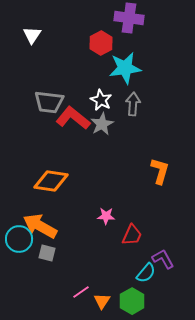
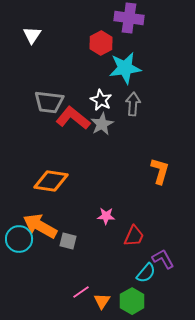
red trapezoid: moved 2 px right, 1 px down
gray square: moved 21 px right, 12 px up
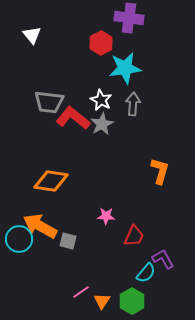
white triangle: rotated 12 degrees counterclockwise
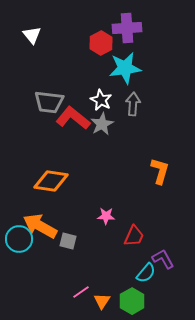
purple cross: moved 2 px left, 10 px down; rotated 12 degrees counterclockwise
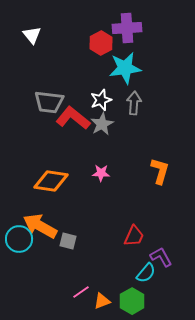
white star: rotated 25 degrees clockwise
gray arrow: moved 1 px right, 1 px up
pink star: moved 5 px left, 43 px up
purple L-shape: moved 2 px left, 2 px up
orange triangle: rotated 36 degrees clockwise
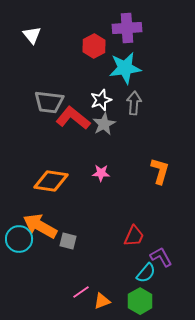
red hexagon: moved 7 px left, 3 px down
gray star: moved 2 px right
green hexagon: moved 8 px right
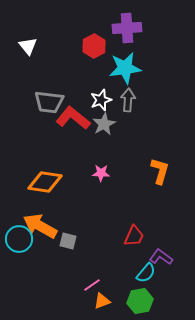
white triangle: moved 4 px left, 11 px down
gray arrow: moved 6 px left, 3 px up
orange diamond: moved 6 px left, 1 px down
purple L-shape: rotated 25 degrees counterclockwise
pink line: moved 11 px right, 7 px up
green hexagon: rotated 20 degrees clockwise
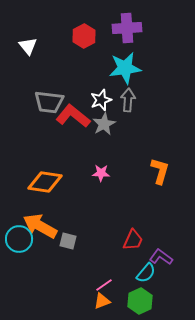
red hexagon: moved 10 px left, 10 px up
red L-shape: moved 2 px up
red trapezoid: moved 1 px left, 4 px down
pink line: moved 12 px right
green hexagon: rotated 15 degrees counterclockwise
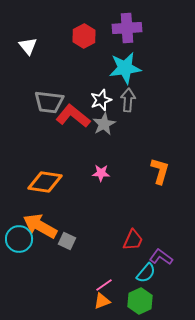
gray square: moved 1 px left; rotated 12 degrees clockwise
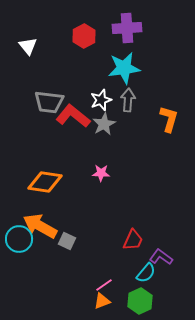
cyan star: moved 1 px left
orange L-shape: moved 9 px right, 52 px up
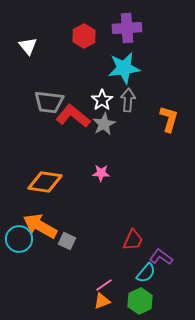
white star: moved 1 px right; rotated 15 degrees counterclockwise
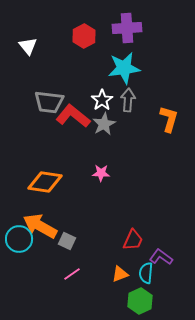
cyan semicircle: rotated 145 degrees clockwise
pink line: moved 32 px left, 11 px up
orange triangle: moved 18 px right, 27 px up
